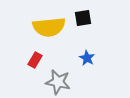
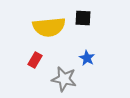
black square: rotated 12 degrees clockwise
gray star: moved 6 px right, 3 px up
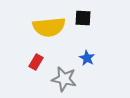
red rectangle: moved 1 px right, 2 px down
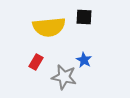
black square: moved 1 px right, 1 px up
blue star: moved 3 px left, 2 px down
gray star: moved 2 px up
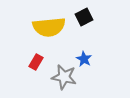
black square: rotated 30 degrees counterclockwise
blue star: moved 1 px up
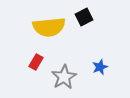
blue star: moved 16 px right, 8 px down; rotated 21 degrees clockwise
gray star: rotated 30 degrees clockwise
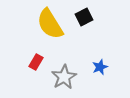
yellow semicircle: moved 1 px right, 3 px up; rotated 64 degrees clockwise
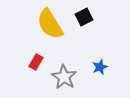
gray star: rotated 10 degrees counterclockwise
